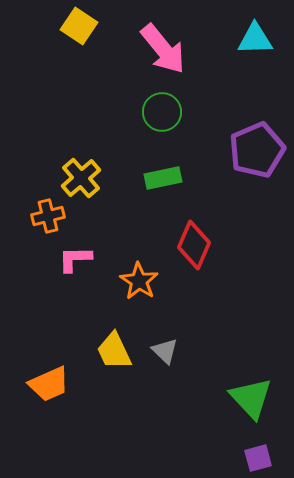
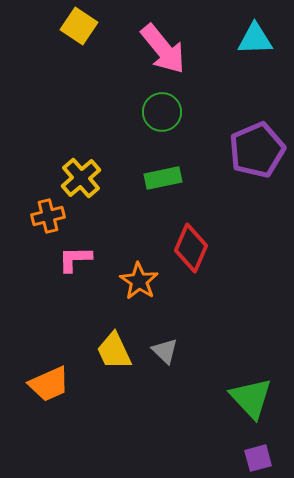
red diamond: moved 3 px left, 3 px down
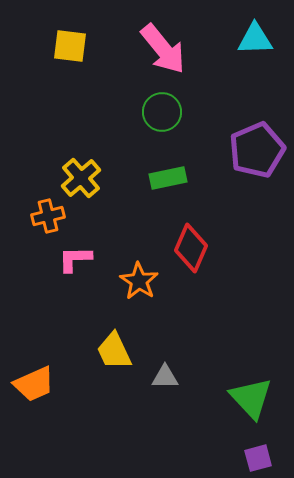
yellow square: moved 9 px left, 20 px down; rotated 27 degrees counterclockwise
green rectangle: moved 5 px right
gray triangle: moved 26 px down; rotated 44 degrees counterclockwise
orange trapezoid: moved 15 px left
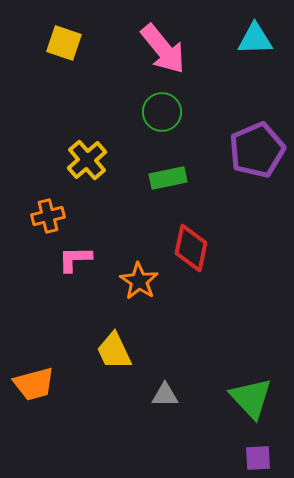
yellow square: moved 6 px left, 3 px up; rotated 12 degrees clockwise
yellow cross: moved 6 px right, 18 px up
red diamond: rotated 12 degrees counterclockwise
gray triangle: moved 18 px down
orange trapezoid: rotated 9 degrees clockwise
purple square: rotated 12 degrees clockwise
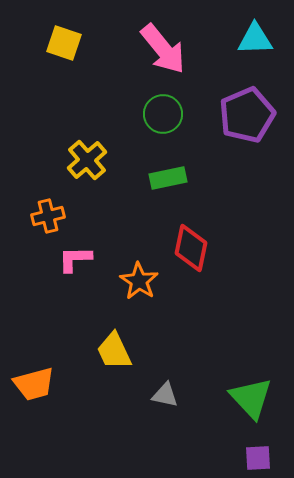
green circle: moved 1 px right, 2 px down
purple pentagon: moved 10 px left, 35 px up
gray triangle: rotated 12 degrees clockwise
